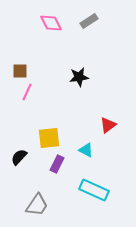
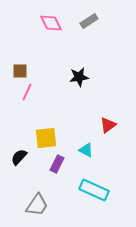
yellow square: moved 3 px left
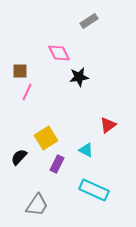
pink diamond: moved 8 px right, 30 px down
yellow square: rotated 25 degrees counterclockwise
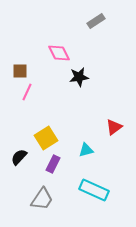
gray rectangle: moved 7 px right
red triangle: moved 6 px right, 2 px down
cyan triangle: rotated 42 degrees counterclockwise
purple rectangle: moved 4 px left
gray trapezoid: moved 5 px right, 6 px up
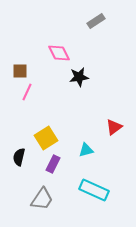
black semicircle: rotated 30 degrees counterclockwise
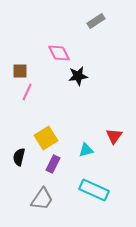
black star: moved 1 px left, 1 px up
red triangle: moved 9 px down; rotated 18 degrees counterclockwise
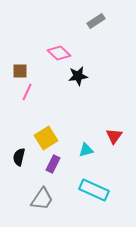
pink diamond: rotated 20 degrees counterclockwise
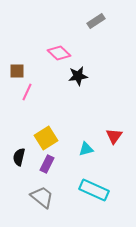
brown square: moved 3 px left
cyan triangle: moved 1 px up
purple rectangle: moved 6 px left
gray trapezoid: moved 2 px up; rotated 85 degrees counterclockwise
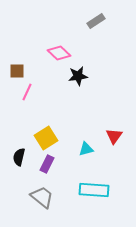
cyan rectangle: rotated 20 degrees counterclockwise
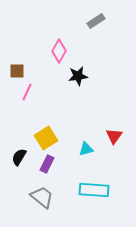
pink diamond: moved 2 px up; rotated 75 degrees clockwise
black semicircle: rotated 18 degrees clockwise
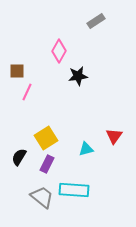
cyan rectangle: moved 20 px left
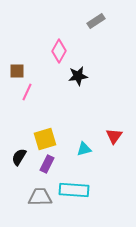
yellow square: moved 1 px left, 1 px down; rotated 15 degrees clockwise
cyan triangle: moved 2 px left
gray trapezoid: moved 2 px left; rotated 40 degrees counterclockwise
